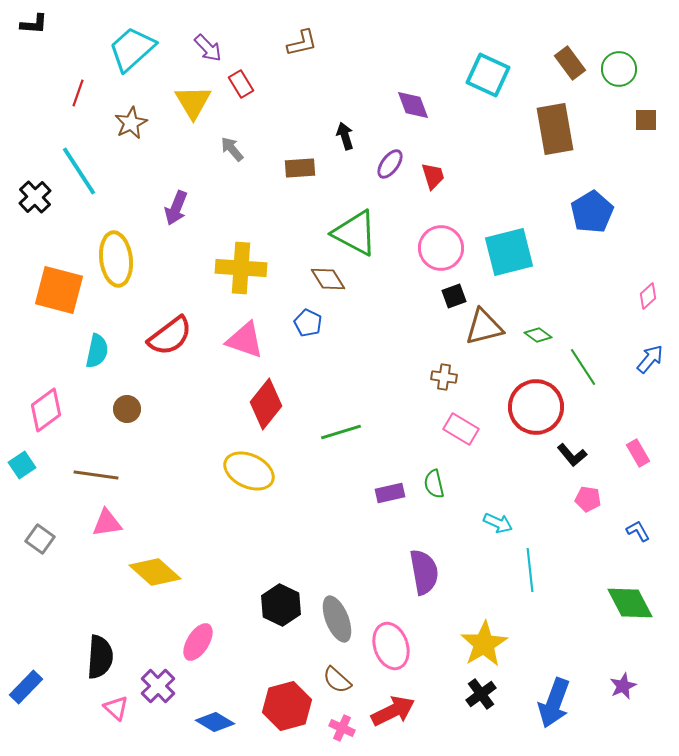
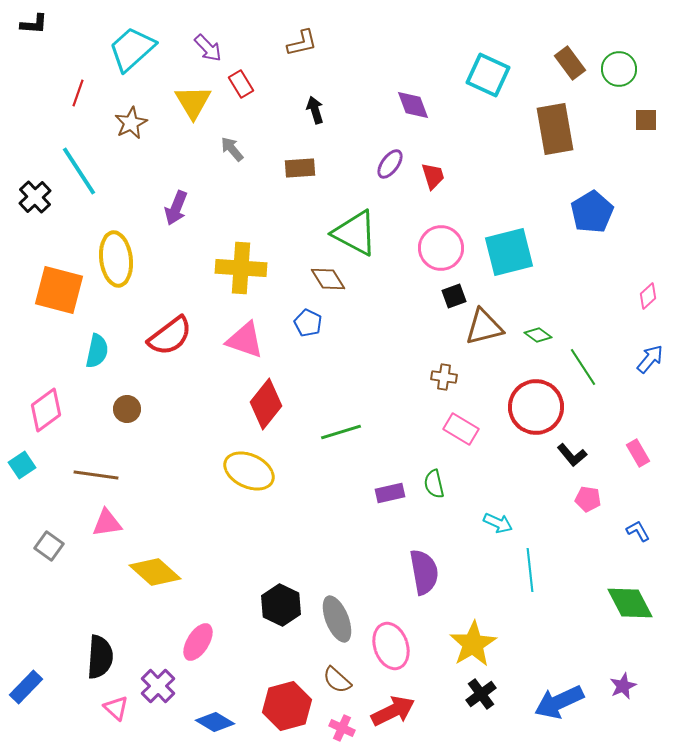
black arrow at (345, 136): moved 30 px left, 26 px up
gray square at (40, 539): moved 9 px right, 7 px down
yellow star at (484, 644): moved 11 px left
blue arrow at (554, 703): moved 5 px right, 1 px up; rotated 45 degrees clockwise
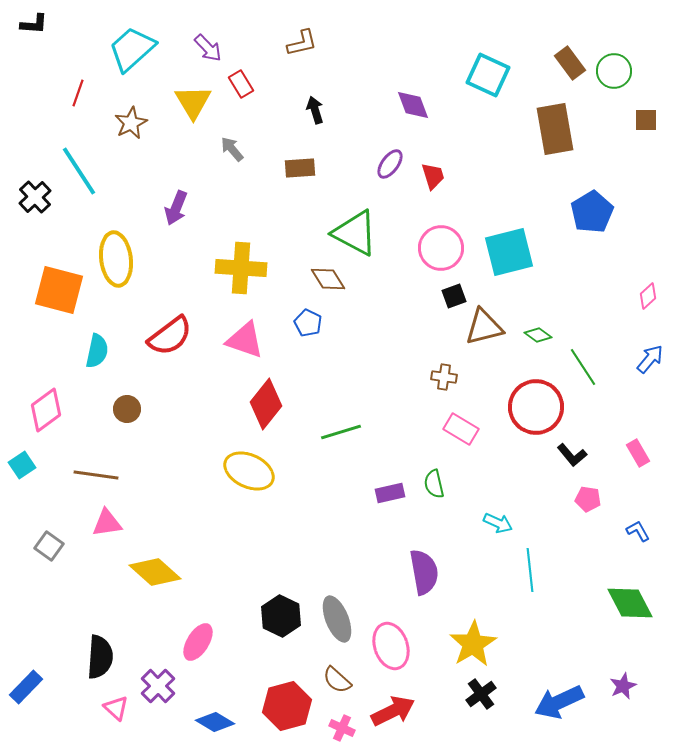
green circle at (619, 69): moved 5 px left, 2 px down
black hexagon at (281, 605): moved 11 px down
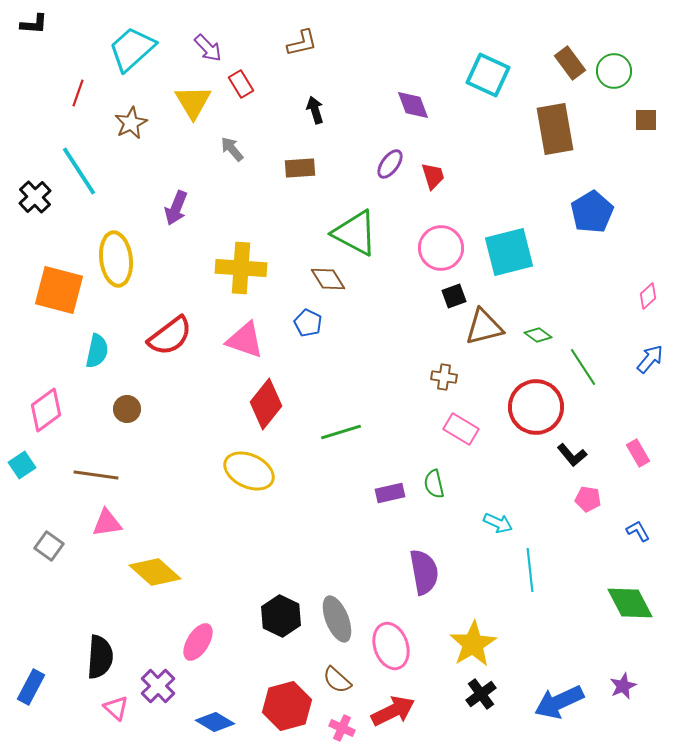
blue rectangle at (26, 687): moved 5 px right; rotated 16 degrees counterclockwise
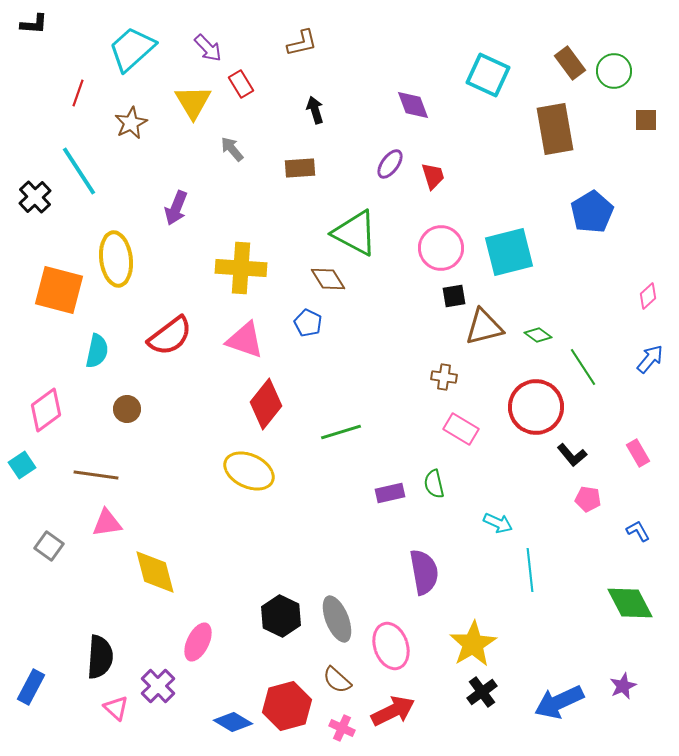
black square at (454, 296): rotated 10 degrees clockwise
yellow diamond at (155, 572): rotated 33 degrees clockwise
pink ellipse at (198, 642): rotated 6 degrees counterclockwise
black cross at (481, 694): moved 1 px right, 2 px up
blue diamond at (215, 722): moved 18 px right
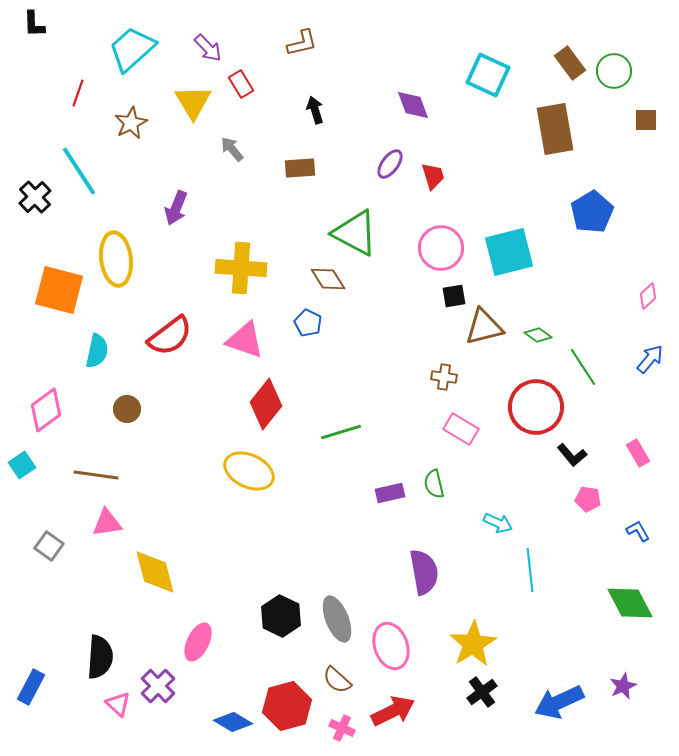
black L-shape at (34, 24): rotated 84 degrees clockwise
pink triangle at (116, 708): moved 2 px right, 4 px up
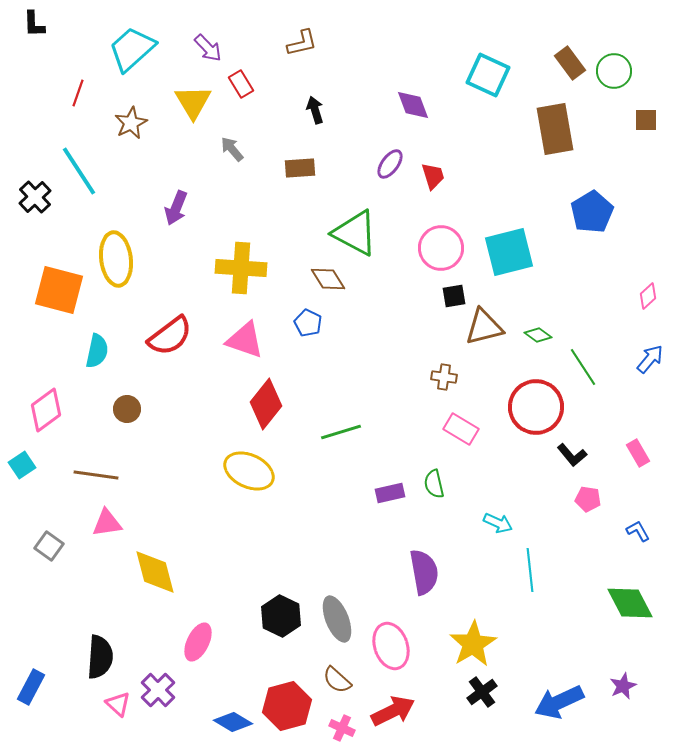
purple cross at (158, 686): moved 4 px down
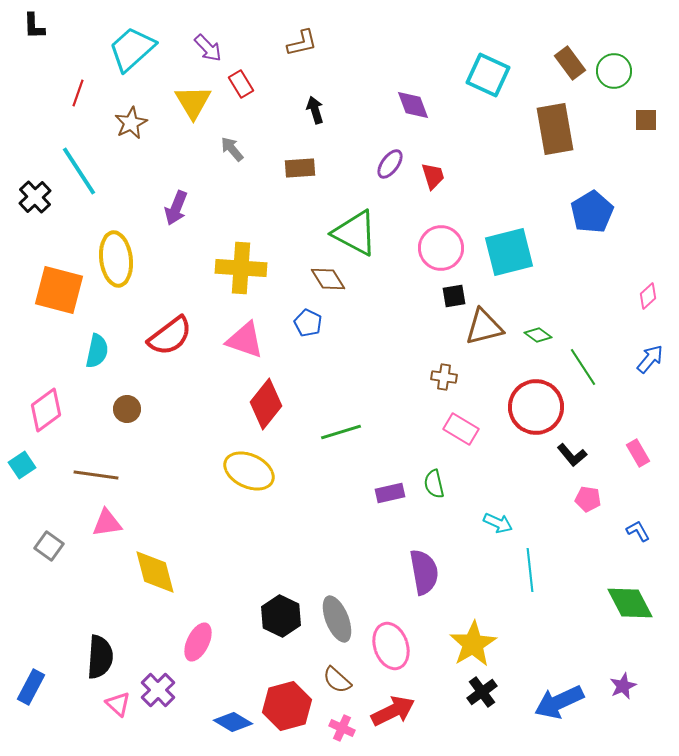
black L-shape at (34, 24): moved 2 px down
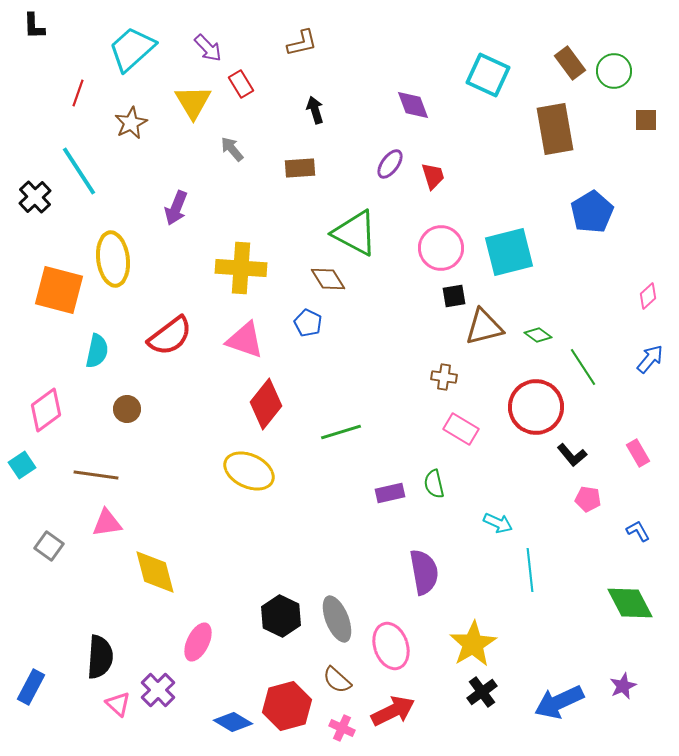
yellow ellipse at (116, 259): moved 3 px left
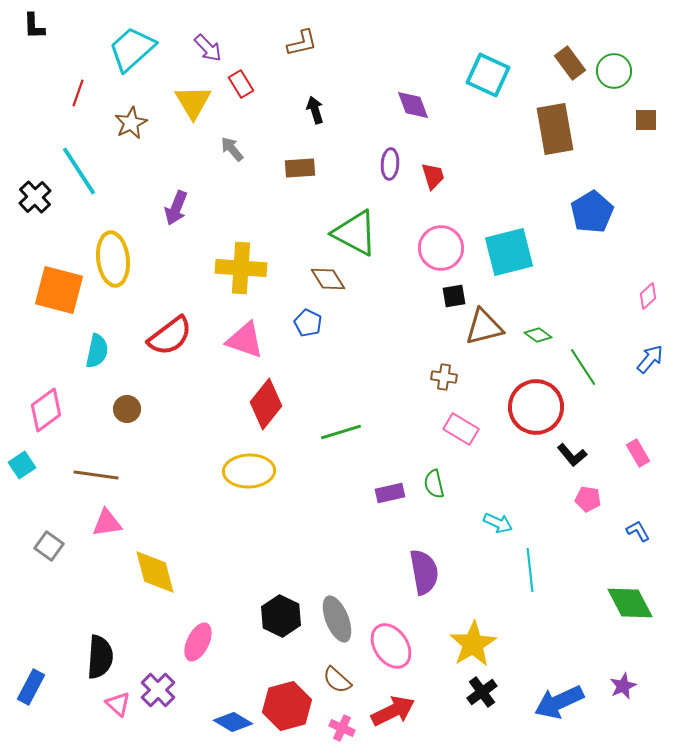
purple ellipse at (390, 164): rotated 32 degrees counterclockwise
yellow ellipse at (249, 471): rotated 27 degrees counterclockwise
pink ellipse at (391, 646): rotated 15 degrees counterclockwise
